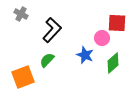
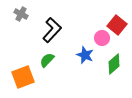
red square: moved 2 px down; rotated 36 degrees clockwise
green diamond: moved 1 px right, 1 px down
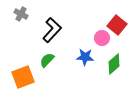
blue star: moved 2 px down; rotated 18 degrees counterclockwise
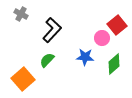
red square: rotated 12 degrees clockwise
orange square: moved 2 px down; rotated 20 degrees counterclockwise
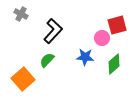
red square: rotated 24 degrees clockwise
black L-shape: moved 1 px right, 1 px down
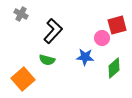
green semicircle: rotated 119 degrees counterclockwise
green diamond: moved 4 px down
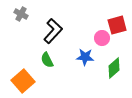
green semicircle: rotated 49 degrees clockwise
orange square: moved 2 px down
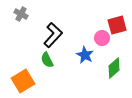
black L-shape: moved 4 px down
blue star: moved 2 px up; rotated 24 degrees clockwise
orange square: rotated 10 degrees clockwise
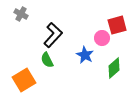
orange square: moved 1 px right, 1 px up
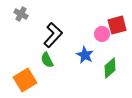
pink circle: moved 4 px up
green diamond: moved 4 px left
orange square: moved 1 px right
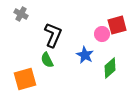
black L-shape: rotated 20 degrees counterclockwise
orange square: moved 1 px up; rotated 15 degrees clockwise
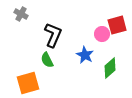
orange square: moved 3 px right, 4 px down
